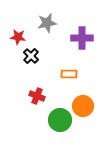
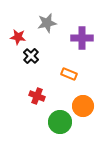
orange rectangle: rotated 21 degrees clockwise
green circle: moved 2 px down
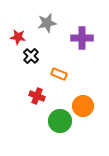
orange rectangle: moved 10 px left
green circle: moved 1 px up
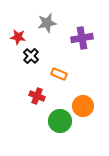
purple cross: rotated 10 degrees counterclockwise
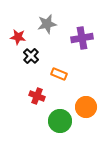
gray star: moved 1 px down
orange circle: moved 3 px right, 1 px down
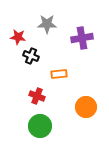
gray star: rotated 12 degrees clockwise
black cross: rotated 21 degrees counterclockwise
orange rectangle: rotated 28 degrees counterclockwise
green circle: moved 20 px left, 5 px down
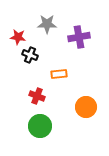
purple cross: moved 3 px left, 1 px up
black cross: moved 1 px left, 1 px up
